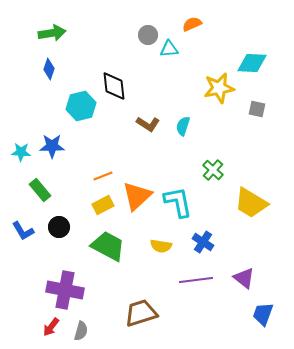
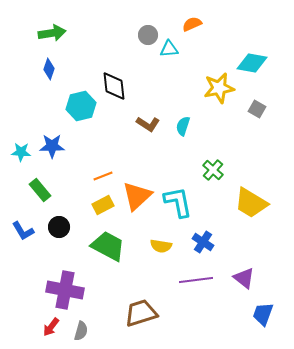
cyan diamond: rotated 8 degrees clockwise
gray square: rotated 18 degrees clockwise
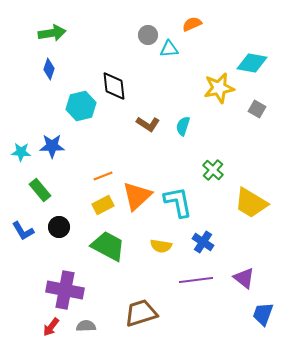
gray semicircle: moved 5 px right, 5 px up; rotated 108 degrees counterclockwise
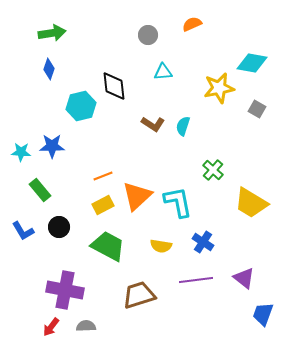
cyan triangle: moved 6 px left, 23 px down
brown L-shape: moved 5 px right
brown trapezoid: moved 2 px left, 18 px up
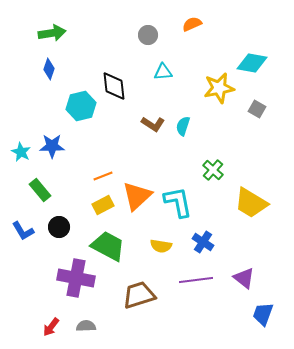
cyan star: rotated 24 degrees clockwise
purple cross: moved 11 px right, 12 px up
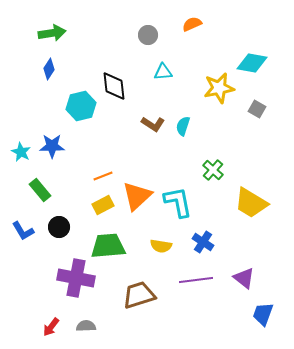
blue diamond: rotated 15 degrees clockwise
green trapezoid: rotated 33 degrees counterclockwise
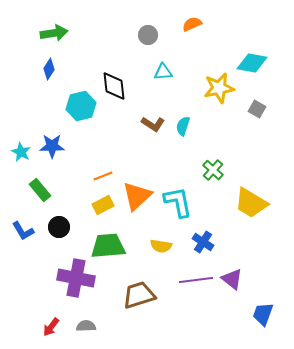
green arrow: moved 2 px right
purple triangle: moved 12 px left, 1 px down
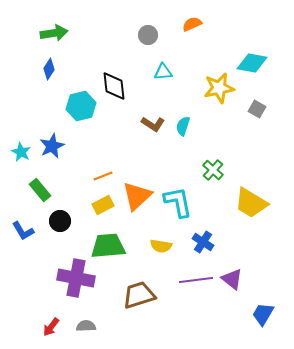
blue star: rotated 25 degrees counterclockwise
black circle: moved 1 px right, 6 px up
blue trapezoid: rotated 10 degrees clockwise
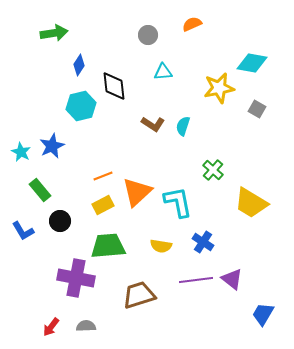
blue diamond: moved 30 px right, 4 px up
orange triangle: moved 4 px up
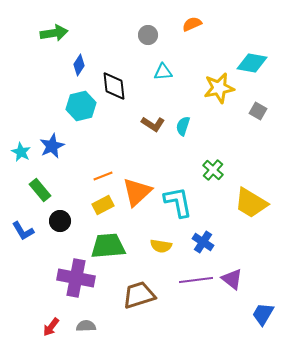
gray square: moved 1 px right, 2 px down
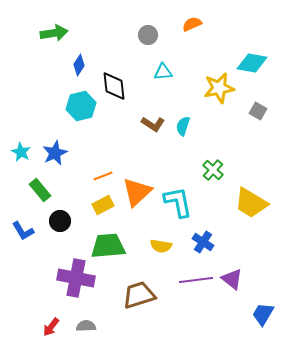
blue star: moved 3 px right, 7 px down
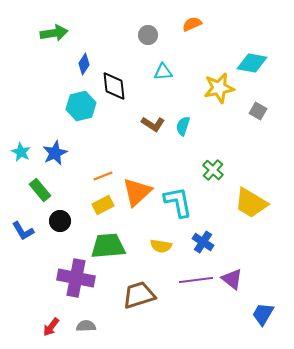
blue diamond: moved 5 px right, 1 px up
